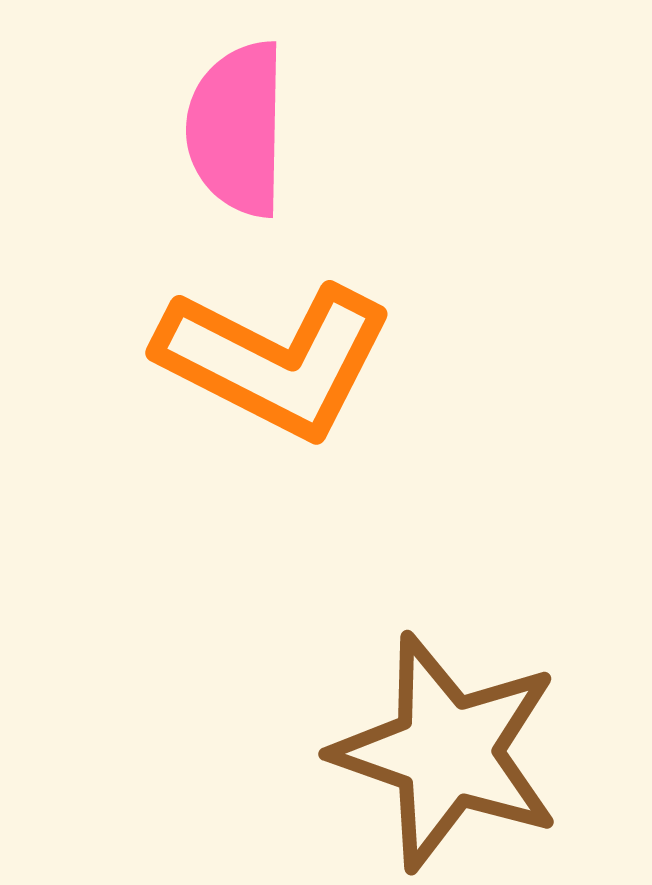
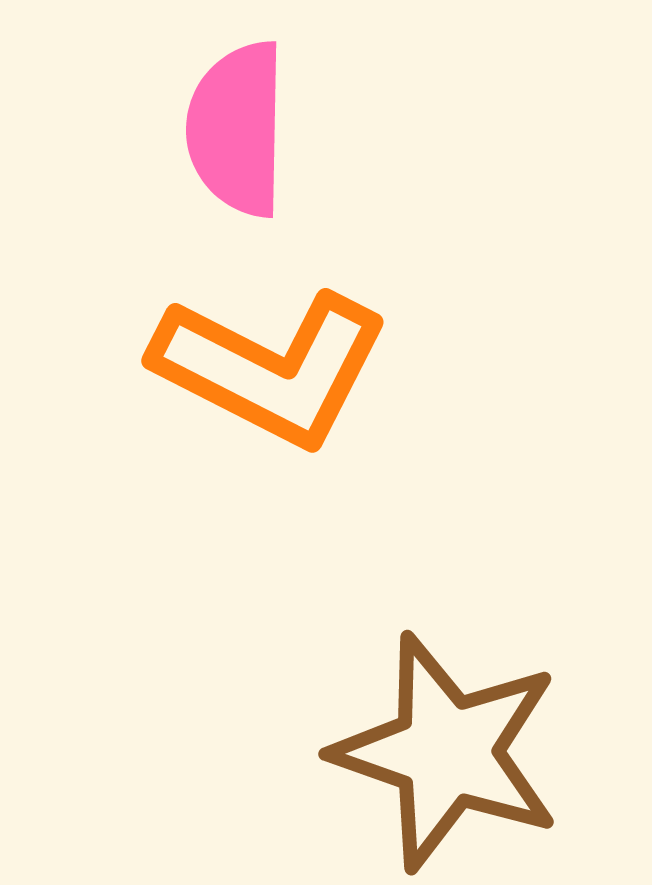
orange L-shape: moved 4 px left, 8 px down
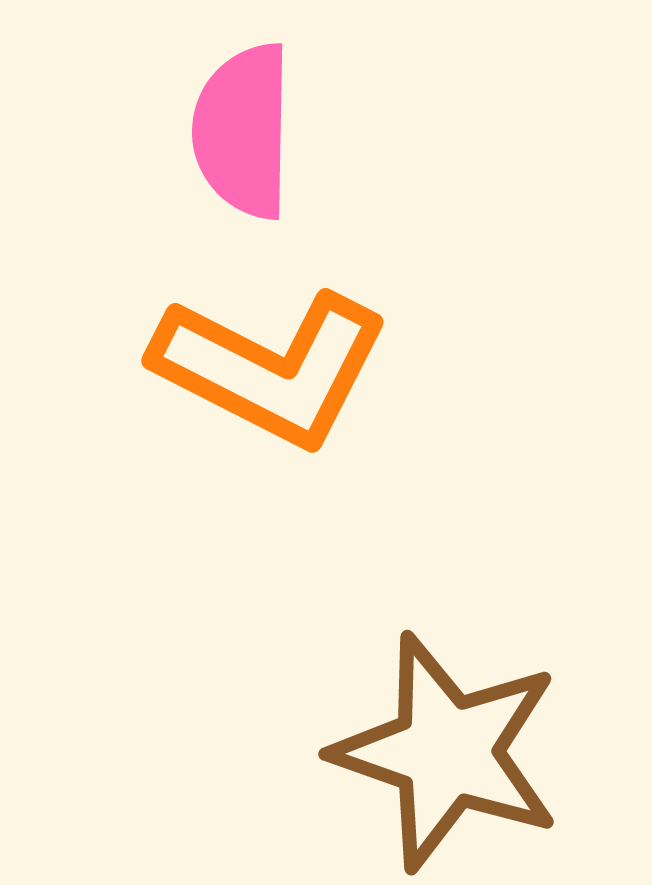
pink semicircle: moved 6 px right, 2 px down
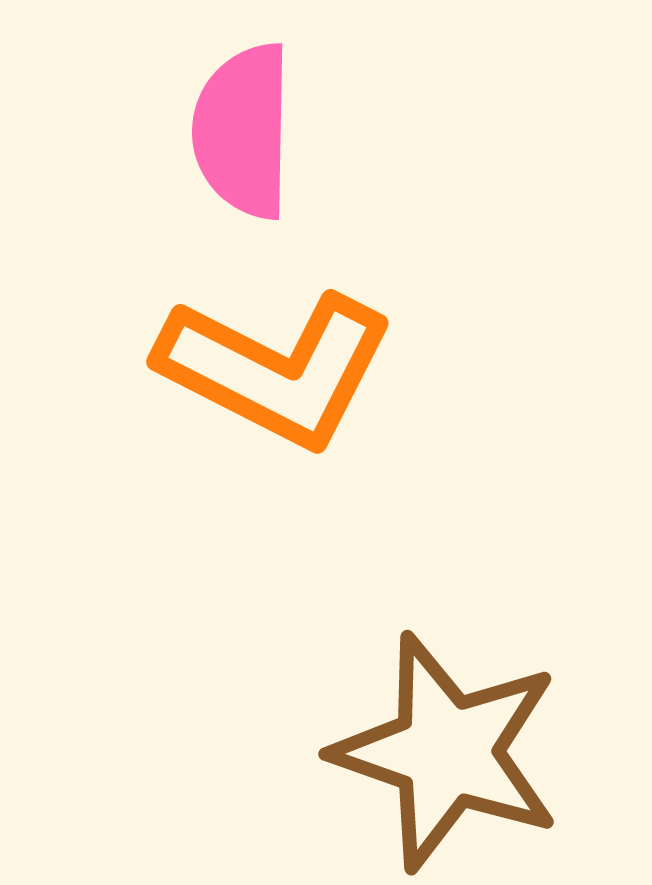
orange L-shape: moved 5 px right, 1 px down
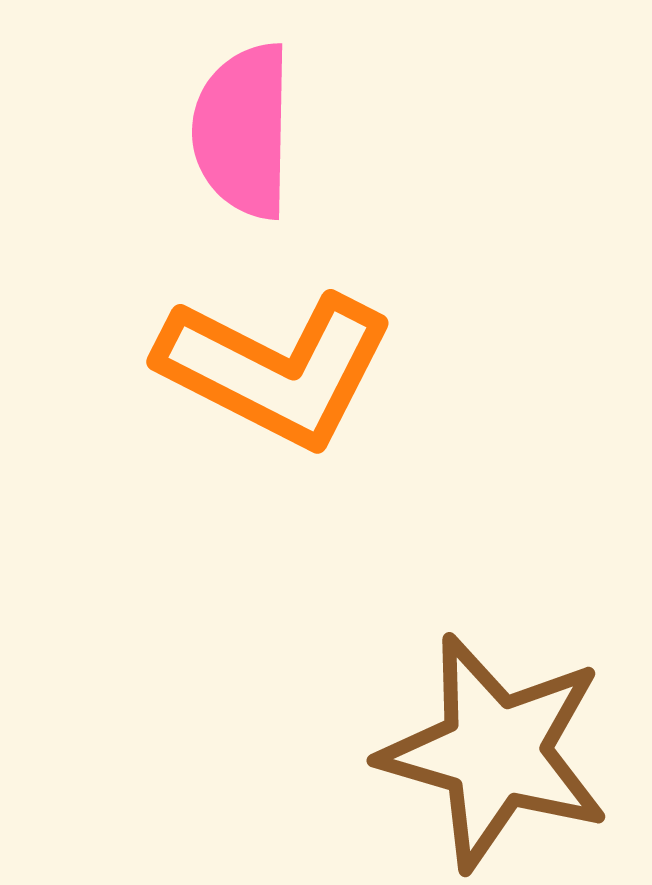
brown star: moved 48 px right; rotated 3 degrees counterclockwise
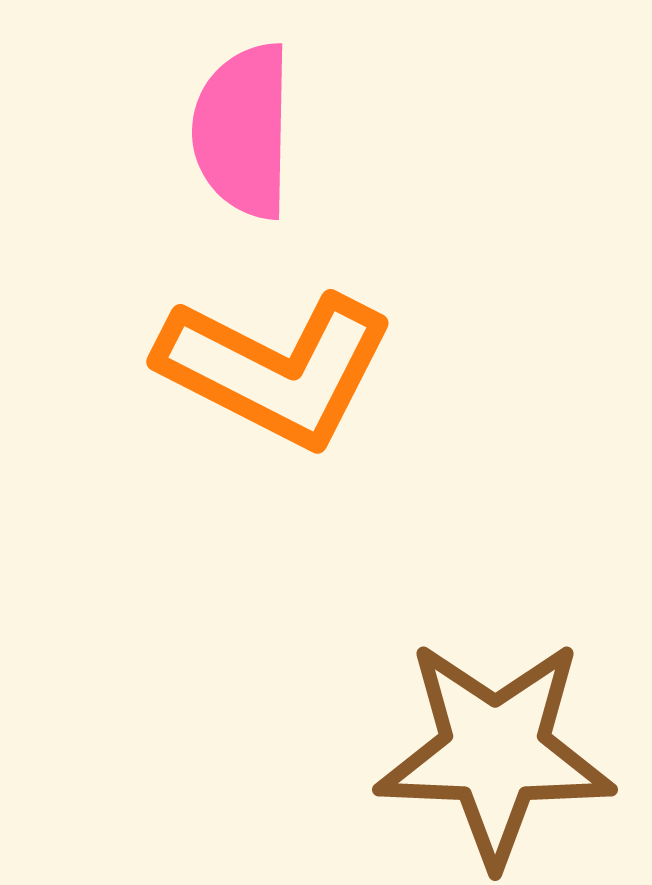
brown star: rotated 14 degrees counterclockwise
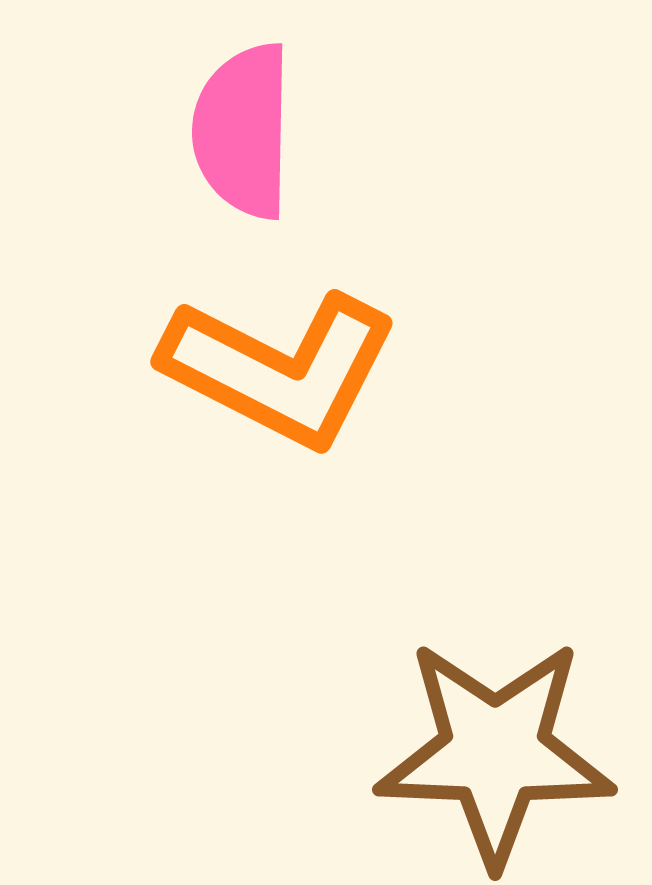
orange L-shape: moved 4 px right
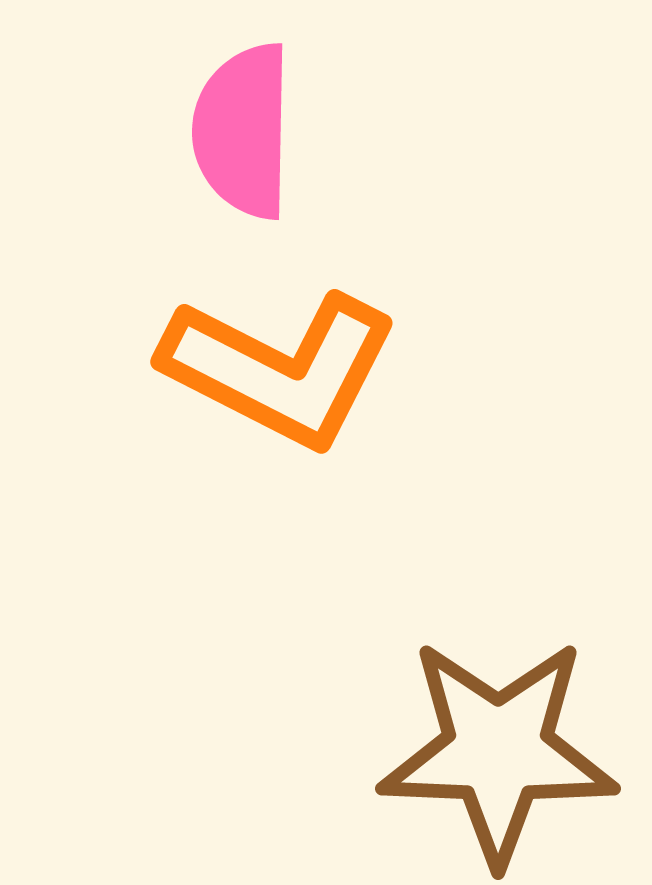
brown star: moved 3 px right, 1 px up
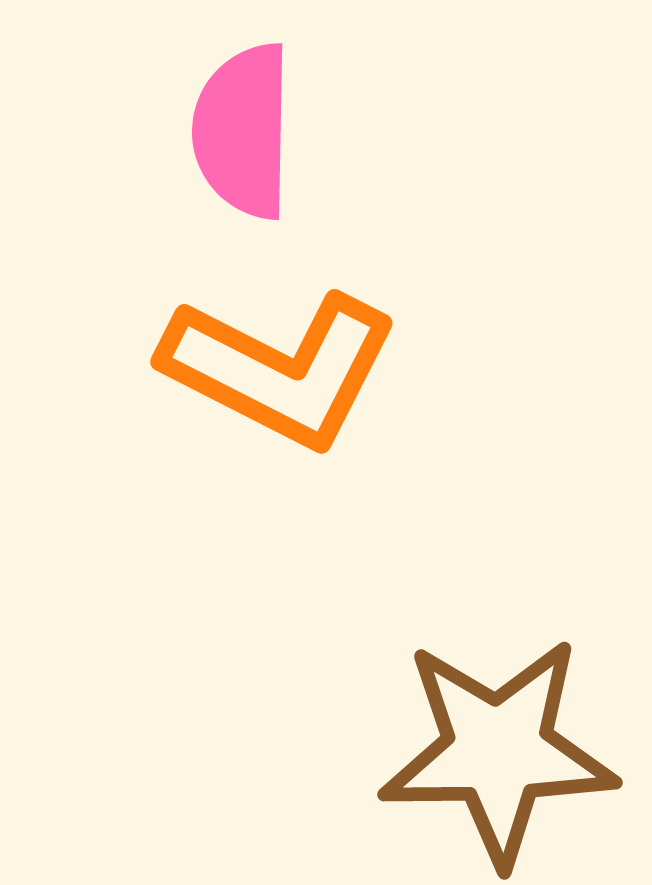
brown star: rotated 3 degrees counterclockwise
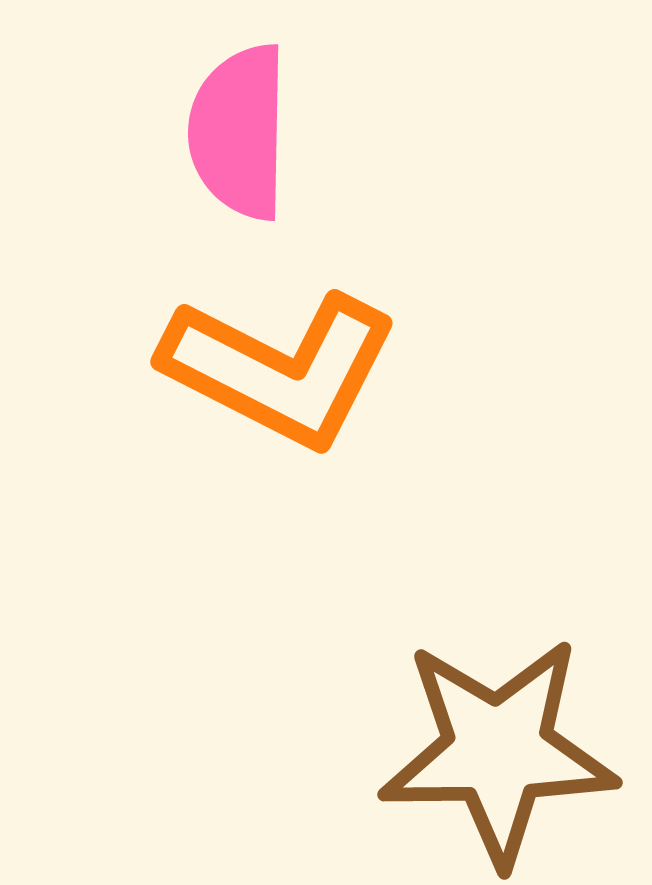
pink semicircle: moved 4 px left, 1 px down
